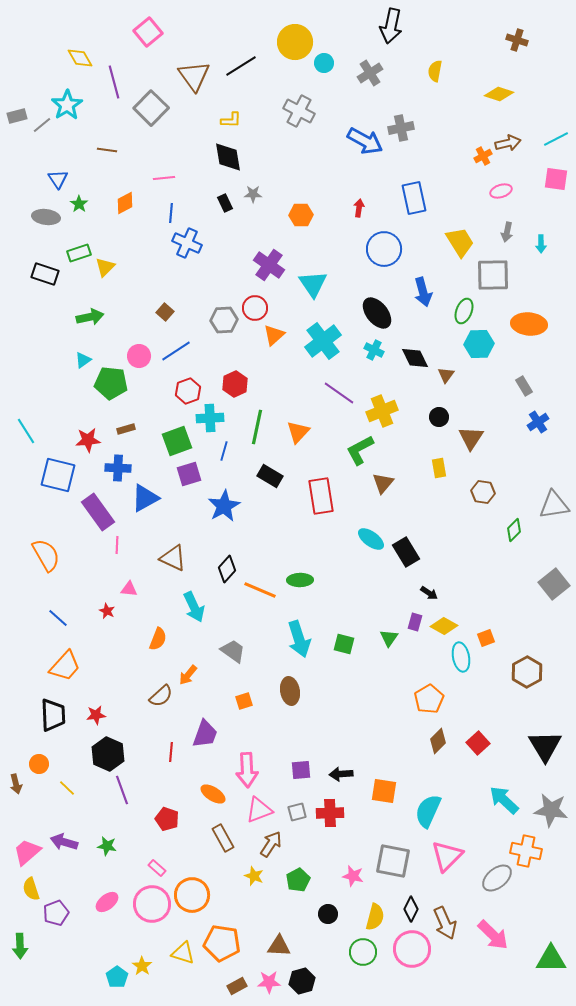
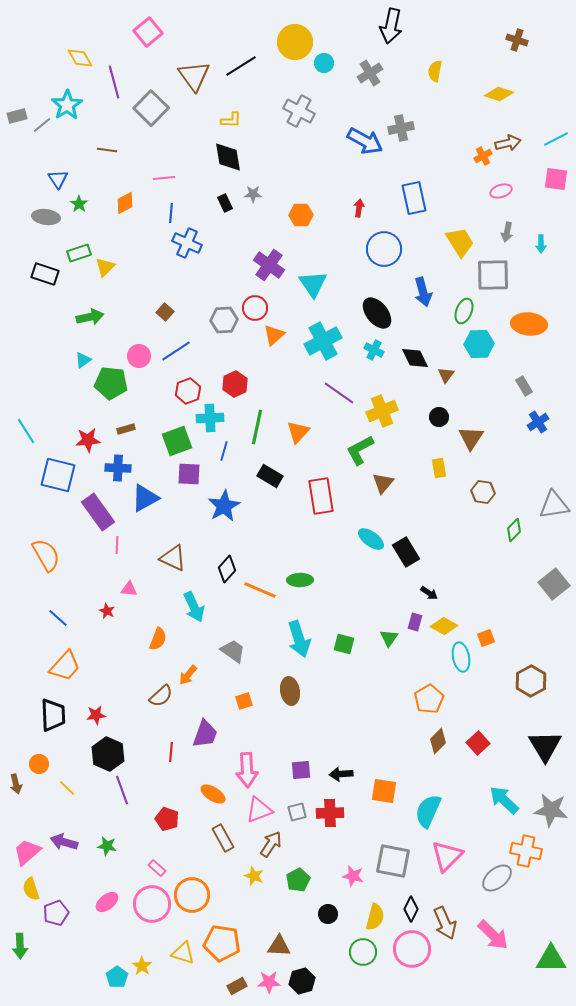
cyan cross at (323, 341): rotated 9 degrees clockwise
purple square at (189, 474): rotated 20 degrees clockwise
brown hexagon at (527, 672): moved 4 px right, 9 px down
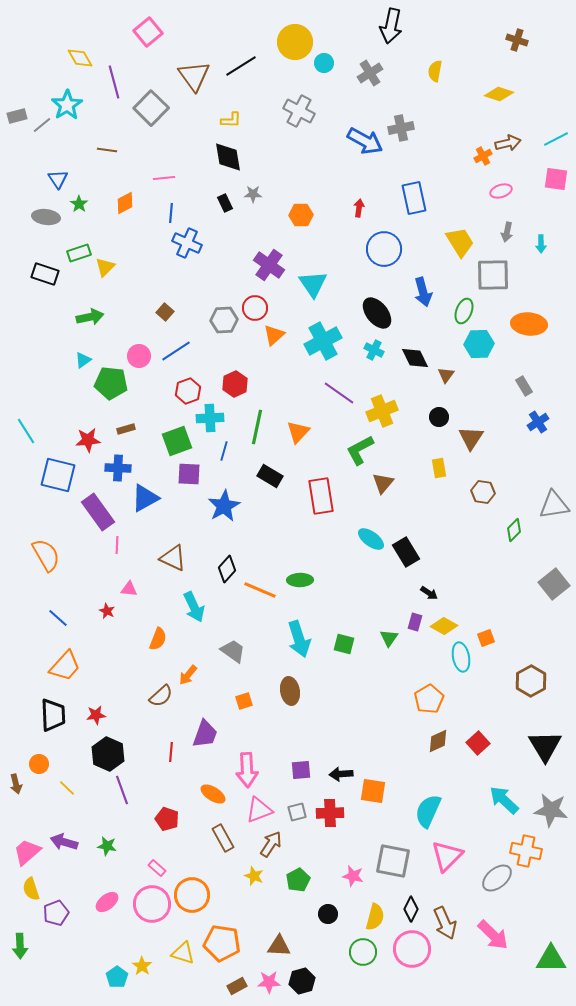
brown diamond at (438, 741): rotated 20 degrees clockwise
orange square at (384, 791): moved 11 px left
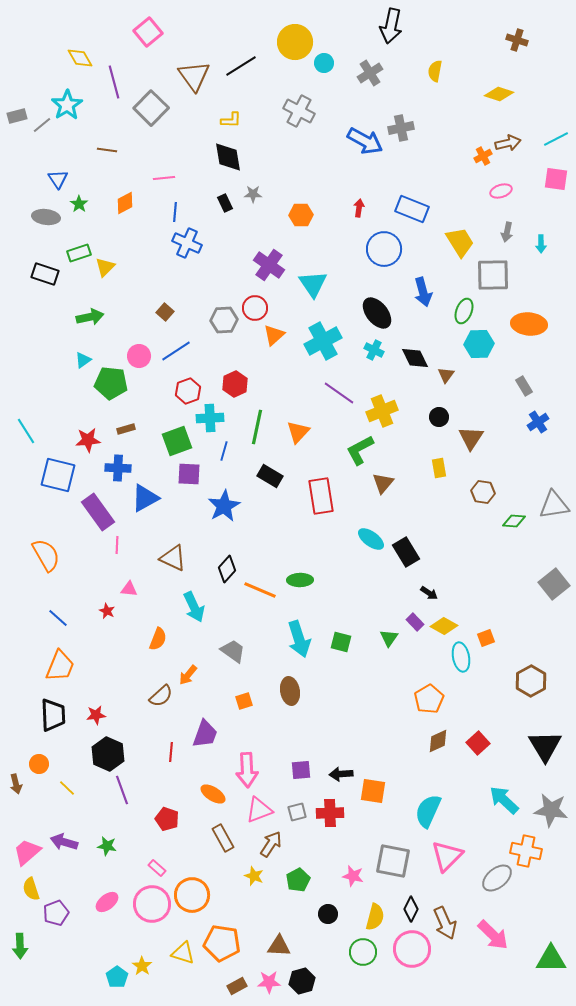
blue rectangle at (414, 198): moved 2 px left, 11 px down; rotated 56 degrees counterclockwise
blue line at (171, 213): moved 4 px right, 1 px up
green diamond at (514, 530): moved 9 px up; rotated 50 degrees clockwise
purple rectangle at (415, 622): rotated 60 degrees counterclockwise
green square at (344, 644): moved 3 px left, 2 px up
orange trapezoid at (65, 666): moved 5 px left; rotated 20 degrees counterclockwise
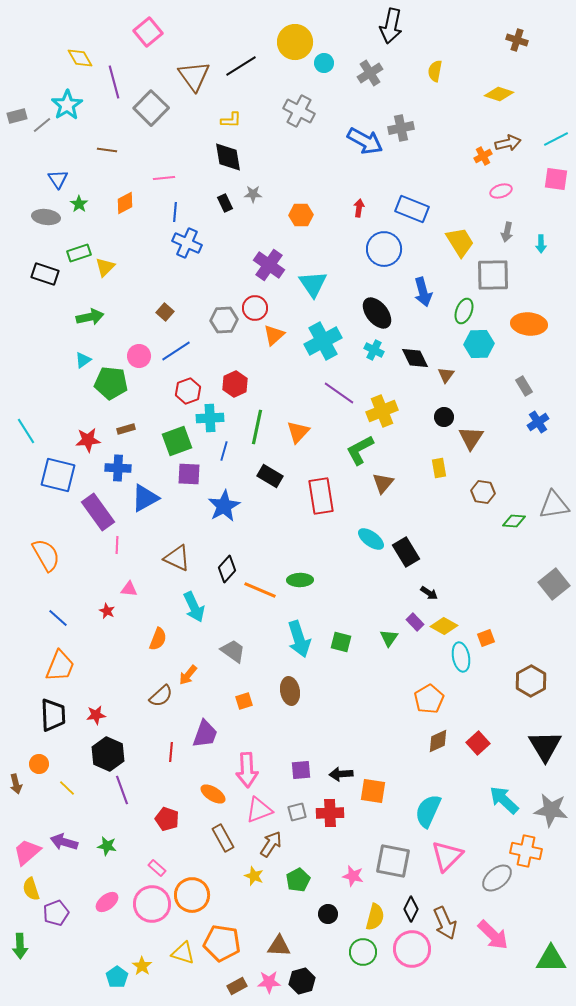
black circle at (439, 417): moved 5 px right
brown triangle at (173, 558): moved 4 px right
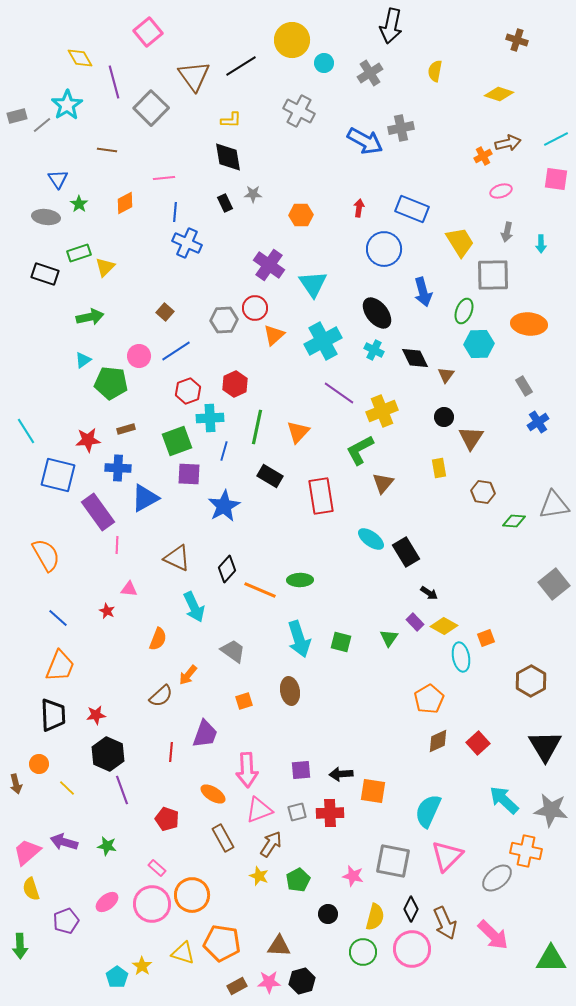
yellow circle at (295, 42): moved 3 px left, 2 px up
yellow star at (254, 876): moved 5 px right
purple pentagon at (56, 913): moved 10 px right, 8 px down
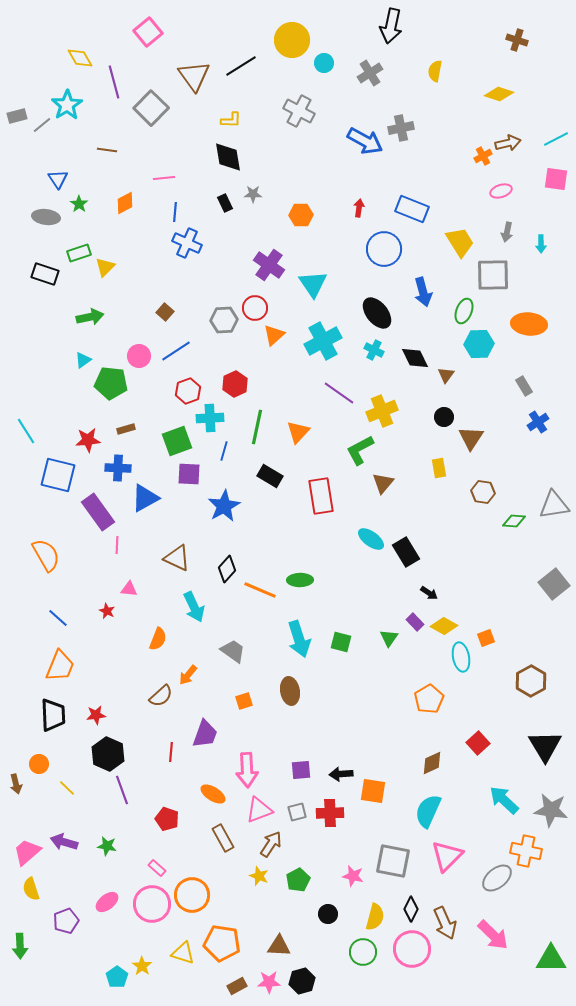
brown diamond at (438, 741): moved 6 px left, 22 px down
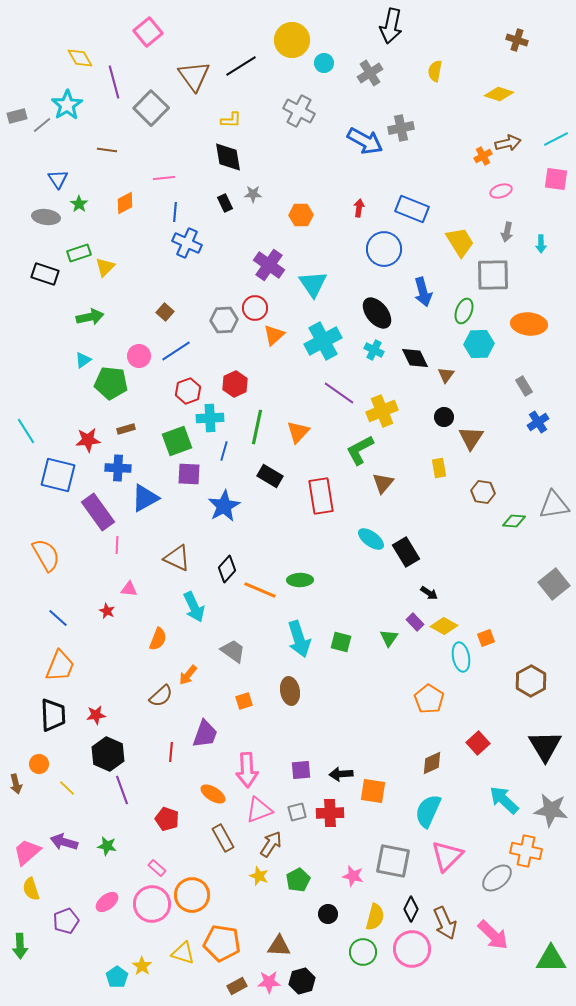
orange pentagon at (429, 699): rotated 8 degrees counterclockwise
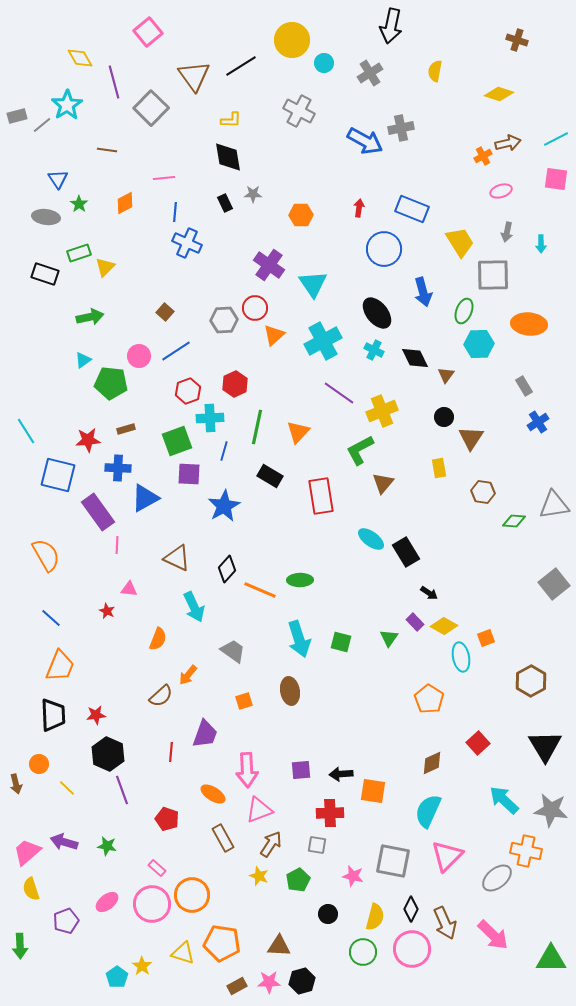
blue line at (58, 618): moved 7 px left
gray square at (297, 812): moved 20 px right, 33 px down; rotated 24 degrees clockwise
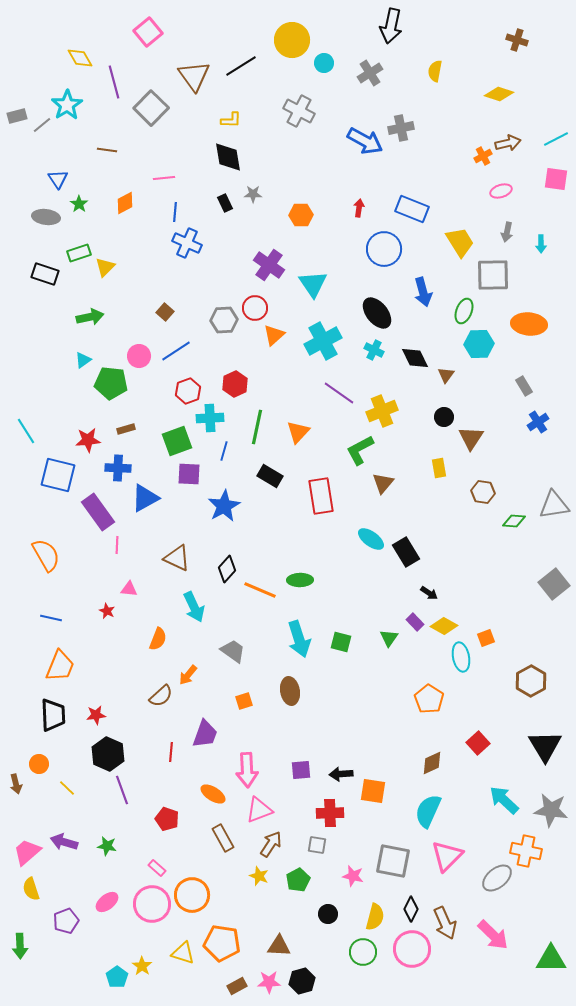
blue line at (51, 618): rotated 30 degrees counterclockwise
